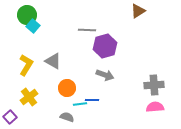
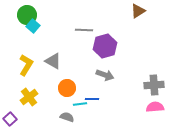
gray line: moved 3 px left
blue line: moved 1 px up
purple square: moved 2 px down
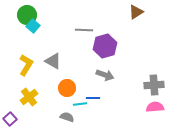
brown triangle: moved 2 px left, 1 px down
blue line: moved 1 px right, 1 px up
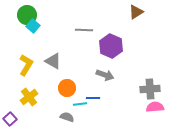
purple hexagon: moved 6 px right; rotated 20 degrees counterclockwise
gray cross: moved 4 px left, 4 px down
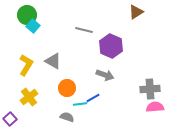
gray line: rotated 12 degrees clockwise
blue line: rotated 32 degrees counterclockwise
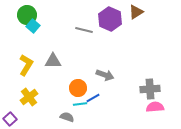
purple hexagon: moved 1 px left, 27 px up
gray triangle: rotated 30 degrees counterclockwise
orange circle: moved 11 px right
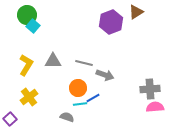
purple hexagon: moved 1 px right, 3 px down; rotated 15 degrees clockwise
gray line: moved 33 px down
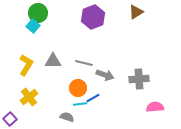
green circle: moved 11 px right, 2 px up
purple hexagon: moved 18 px left, 5 px up
gray cross: moved 11 px left, 10 px up
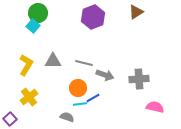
pink semicircle: rotated 18 degrees clockwise
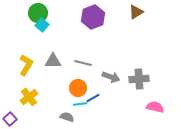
cyan square: moved 9 px right, 1 px up
gray line: moved 1 px left
gray arrow: moved 6 px right, 2 px down
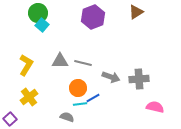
gray triangle: moved 7 px right
